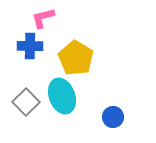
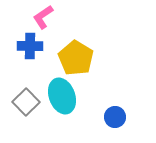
pink L-shape: moved 1 px up; rotated 20 degrees counterclockwise
blue circle: moved 2 px right
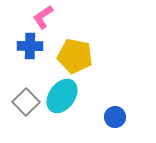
yellow pentagon: moved 1 px left, 2 px up; rotated 20 degrees counterclockwise
cyan ellipse: rotated 56 degrees clockwise
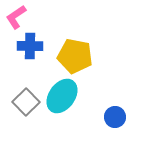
pink L-shape: moved 27 px left
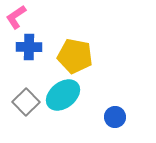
blue cross: moved 1 px left, 1 px down
cyan ellipse: moved 1 px right, 1 px up; rotated 16 degrees clockwise
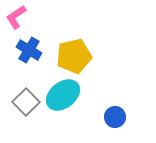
blue cross: moved 3 px down; rotated 30 degrees clockwise
yellow pentagon: moved 1 px left; rotated 24 degrees counterclockwise
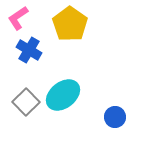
pink L-shape: moved 2 px right, 1 px down
yellow pentagon: moved 4 px left, 32 px up; rotated 24 degrees counterclockwise
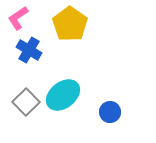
blue circle: moved 5 px left, 5 px up
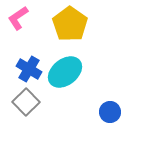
blue cross: moved 19 px down
cyan ellipse: moved 2 px right, 23 px up
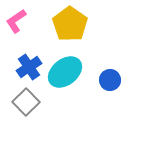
pink L-shape: moved 2 px left, 3 px down
blue cross: moved 2 px up; rotated 25 degrees clockwise
blue circle: moved 32 px up
